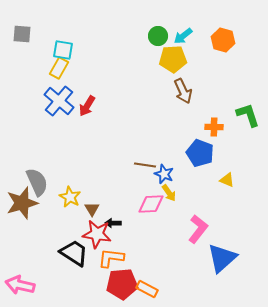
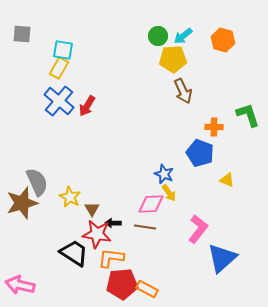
brown line: moved 62 px down
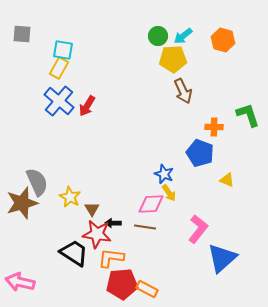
pink arrow: moved 3 px up
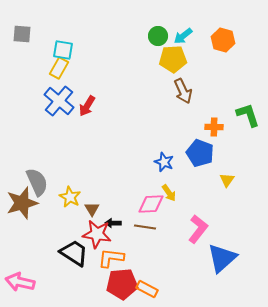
blue star: moved 12 px up
yellow triangle: rotated 42 degrees clockwise
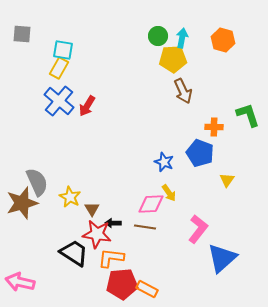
cyan arrow: moved 1 px left, 2 px down; rotated 138 degrees clockwise
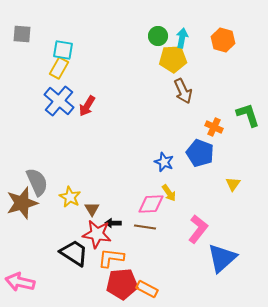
orange cross: rotated 24 degrees clockwise
yellow triangle: moved 6 px right, 4 px down
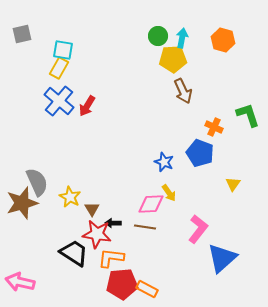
gray square: rotated 18 degrees counterclockwise
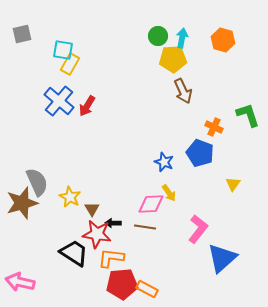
yellow rectangle: moved 11 px right, 4 px up
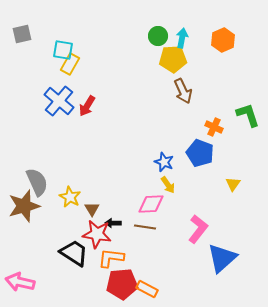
orange hexagon: rotated 20 degrees clockwise
yellow arrow: moved 1 px left, 8 px up
brown star: moved 2 px right, 3 px down
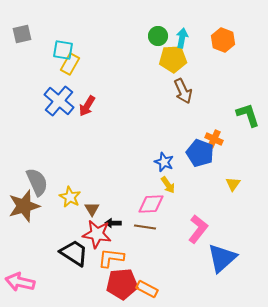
orange hexagon: rotated 15 degrees counterclockwise
orange cross: moved 12 px down
